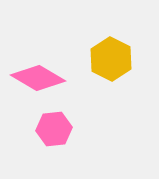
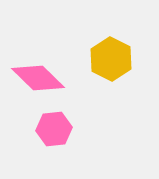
pink diamond: rotated 14 degrees clockwise
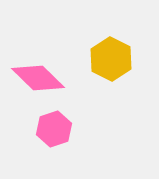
pink hexagon: rotated 12 degrees counterclockwise
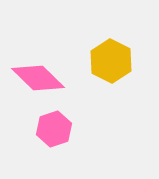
yellow hexagon: moved 2 px down
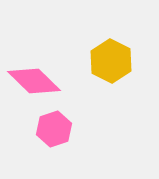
pink diamond: moved 4 px left, 3 px down
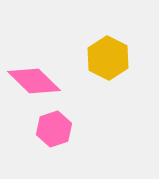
yellow hexagon: moved 3 px left, 3 px up
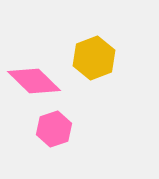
yellow hexagon: moved 14 px left; rotated 12 degrees clockwise
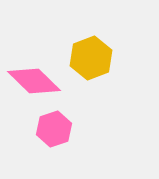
yellow hexagon: moved 3 px left
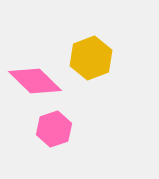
pink diamond: moved 1 px right
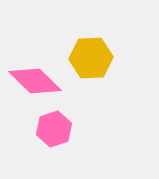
yellow hexagon: rotated 18 degrees clockwise
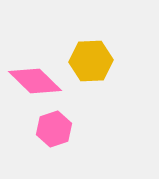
yellow hexagon: moved 3 px down
